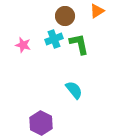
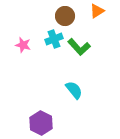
green L-shape: moved 3 px down; rotated 150 degrees clockwise
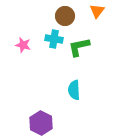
orange triangle: rotated 21 degrees counterclockwise
cyan cross: rotated 30 degrees clockwise
green L-shape: rotated 120 degrees clockwise
cyan semicircle: rotated 144 degrees counterclockwise
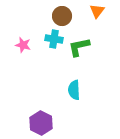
brown circle: moved 3 px left
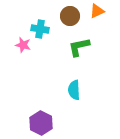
orange triangle: rotated 28 degrees clockwise
brown circle: moved 8 px right
cyan cross: moved 14 px left, 10 px up
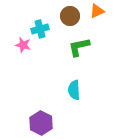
cyan cross: rotated 24 degrees counterclockwise
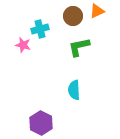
brown circle: moved 3 px right
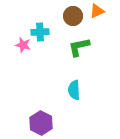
cyan cross: moved 3 px down; rotated 12 degrees clockwise
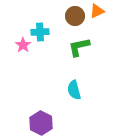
brown circle: moved 2 px right
pink star: rotated 21 degrees clockwise
cyan semicircle: rotated 12 degrees counterclockwise
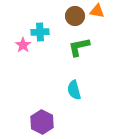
orange triangle: rotated 35 degrees clockwise
purple hexagon: moved 1 px right, 1 px up
